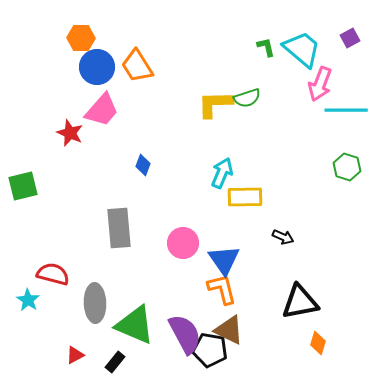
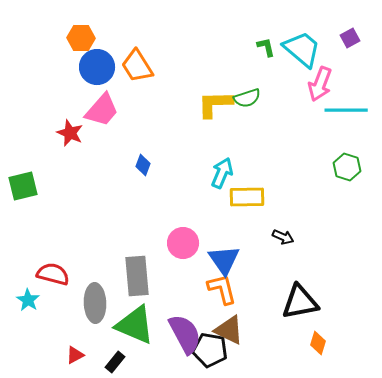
yellow rectangle: moved 2 px right
gray rectangle: moved 18 px right, 48 px down
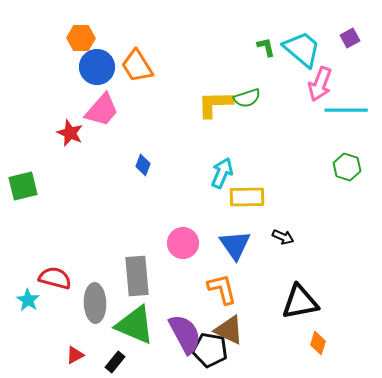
blue triangle: moved 11 px right, 15 px up
red semicircle: moved 2 px right, 4 px down
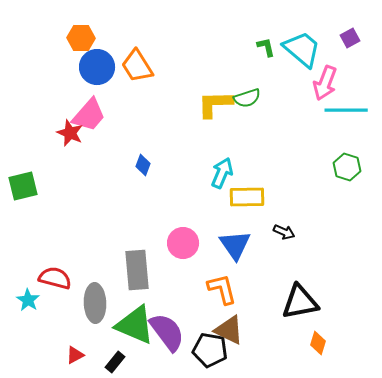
pink arrow: moved 5 px right, 1 px up
pink trapezoid: moved 13 px left, 5 px down
black arrow: moved 1 px right, 5 px up
gray rectangle: moved 6 px up
purple semicircle: moved 18 px left, 2 px up; rotated 9 degrees counterclockwise
